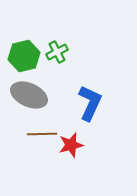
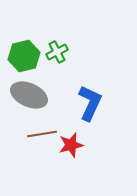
brown line: rotated 8 degrees counterclockwise
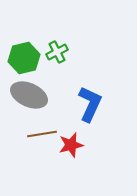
green hexagon: moved 2 px down
blue L-shape: moved 1 px down
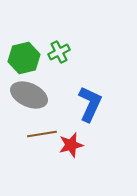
green cross: moved 2 px right
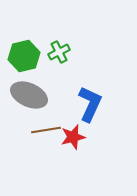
green hexagon: moved 2 px up
brown line: moved 4 px right, 4 px up
red star: moved 2 px right, 8 px up
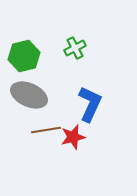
green cross: moved 16 px right, 4 px up
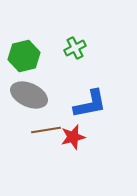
blue L-shape: rotated 54 degrees clockwise
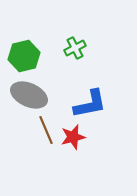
brown line: rotated 76 degrees clockwise
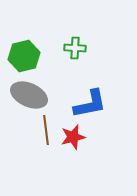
green cross: rotated 30 degrees clockwise
brown line: rotated 16 degrees clockwise
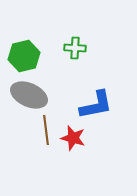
blue L-shape: moved 6 px right, 1 px down
red star: moved 1 px down; rotated 30 degrees clockwise
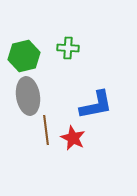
green cross: moved 7 px left
gray ellipse: moved 1 px left, 1 px down; rotated 57 degrees clockwise
red star: rotated 10 degrees clockwise
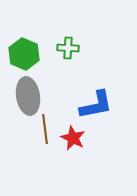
green hexagon: moved 2 px up; rotated 24 degrees counterclockwise
brown line: moved 1 px left, 1 px up
